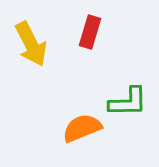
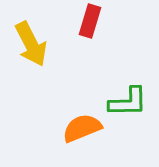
red rectangle: moved 11 px up
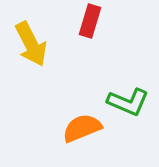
green L-shape: rotated 24 degrees clockwise
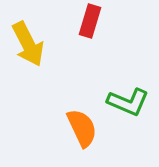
yellow arrow: moved 3 px left
orange semicircle: rotated 87 degrees clockwise
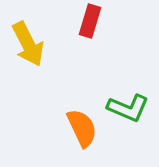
green L-shape: moved 6 px down
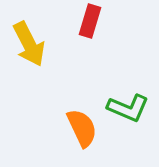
yellow arrow: moved 1 px right
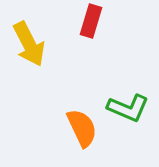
red rectangle: moved 1 px right
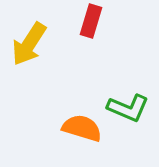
yellow arrow: rotated 60 degrees clockwise
orange semicircle: rotated 48 degrees counterclockwise
